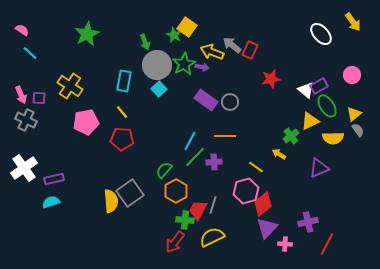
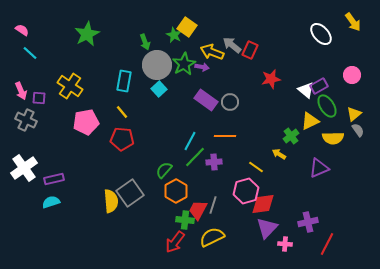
pink arrow at (21, 95): moved 4 px up
red diamond at (263, 204): rotated 30 degrees clockwise
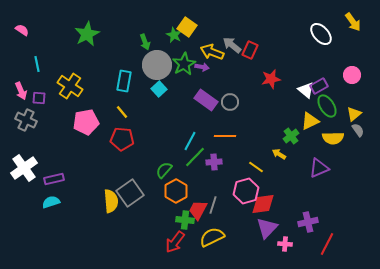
cyan line at (30, 53): moved 7 px right, 11 px down; rotated 35 degrees clockwise
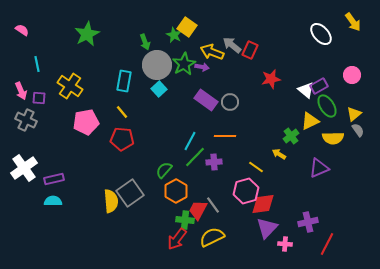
cyan semicircle at (51, 202): moved 2 px right, 1 px up; rotated 18 degrees clockwise
gray line at (213, 205): rotated 54 degrees counterclockwise
red arrow at (175, 242): moved 2 px right, 3 px up
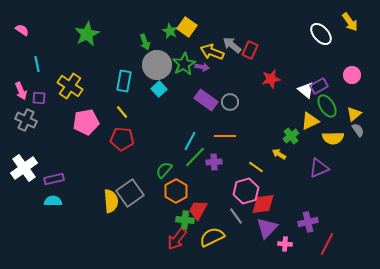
yellow arrow at (353, 22): moved 3 px left
green star at (174, 35): moved 4 px left, 4 px up
gray line at (213, 205): moved 23 px right, 11 px down
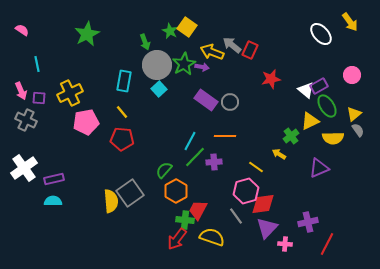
yellow cross at (70, 86): moved 7 px down; rotated 30 degrees clockwise
yellow semicircle at (212, 237): rotated 45 degrees clockwise
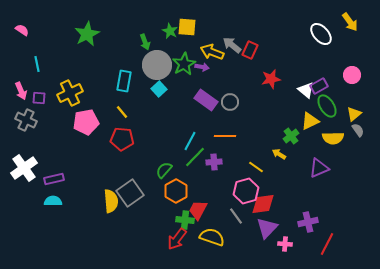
yellow square at (187, 27): rotated 30 degrees counterclockwise
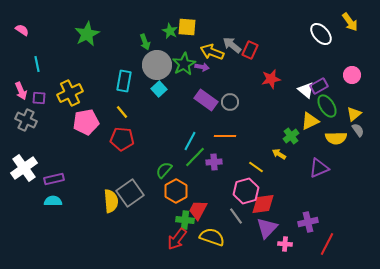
yellow semicircle at (333, 138): moved 3 px right
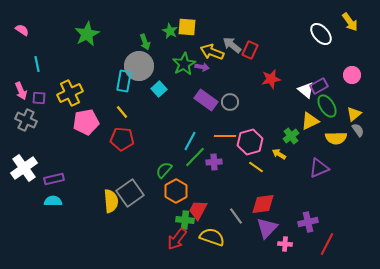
gray circle at (157, 65): moved 18 px left, 1 px down
pink hexagon at (246, 191): moved 4 px right, 49 px up
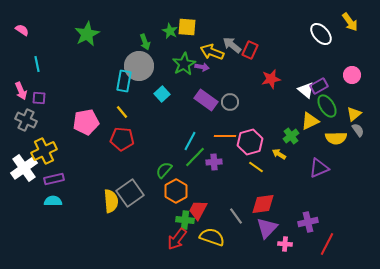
cyan square at (159, 89): moved 3 px right, 5 px down
yellow cross at (70, 93): moved 26 px left, 58 px down
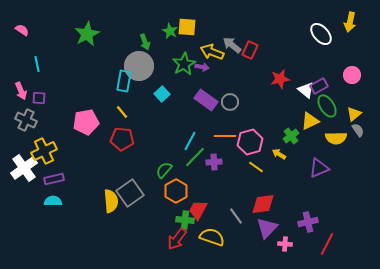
yellow arrow at (350, 22): rotated 48 degrees clockwise
red star at (271, 79): moved 9 px right
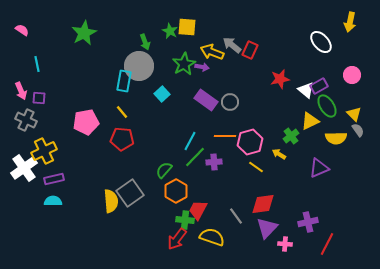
green star at (87, 34): moved 3 px left, 1 px up
white ellipse at (321, 34): moved 8 px down
yellow triangle at (354, 114): rotated 35 degrees counterclockwise
